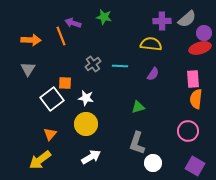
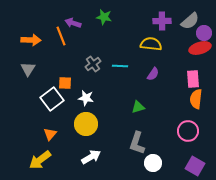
gray semicircle: moved 3 px right, 2 px down
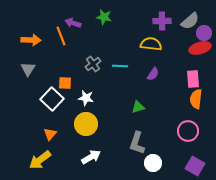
white square: rotated 10 degrees counterclockwise
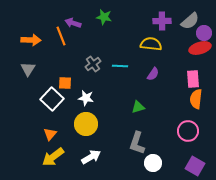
yellow arrow: moved 13 px right, 3 px up
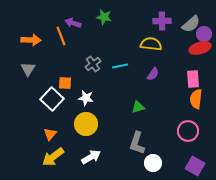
gray semicircle: moved 1 px right, 3 px down
purple circle: moved 1 px down
cyan line: rotated 14 degrees counterclockwise
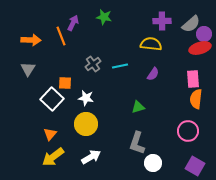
purple arrow: rotated 98 degrees clockwise
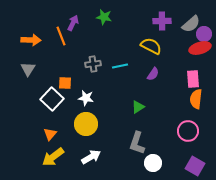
yellow semicircle: moved 2 px down; rotated 20 degrees clockwise
gray cross: rotated 28 degrees clockwise
green triangle: rotated 16 degrees counterclockwise
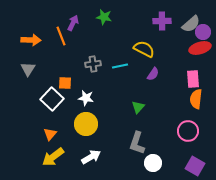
purple circle: moved 1 px left, 2 px up
yellow semicircle: moved 7 px left, 3 px down
green triangle: rotated 16 degrees counterclockwise
